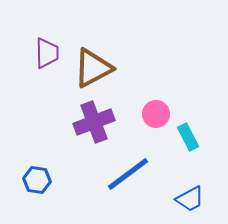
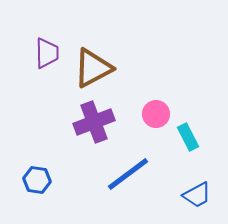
blue trapezoid: moved 7 px right, 4 px up
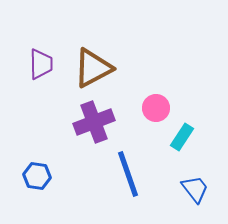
purple trapezoid: moved 6 px left, 11 px down
pink circle: moved 6 px up
cyan rectangle: moved 6 px left; rotated 60 degrees clockwise
blue line: rotated 72 degrees counterclockwise
blue hexagon: moved 4 px up
blue trapezoid: moved 2 px left, 6 px up; rotated 100 degrees counterclockwise
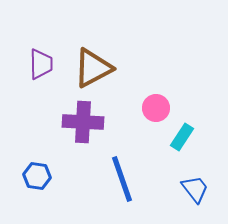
purple cross: moved 11 px left; rotated 24 degrees clockwise
blue line: moved 6 px left, 5 px down
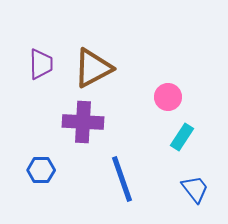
pink circle: moved 12 px right, 11 px up
blue hexagon: moved 4 px right, 6 px up; rotated 8 degrees counterclockwise
